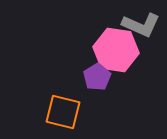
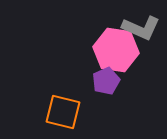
gray L-shape: moved 3 px down
purple pentagon: moved 9 px right, 4 px down; rotated 8 degrees clockwise
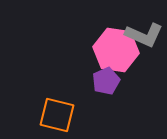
gray L-shape: moved 3 px right, 7 px down
orange square: moved 6 px left, 3 px down
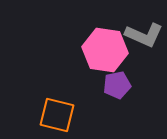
pink hexagon: moved 11 px left
purple pentagon: moved 11 px right, 4 px down; rotated 12 degrees clockwise
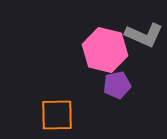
pink hexagon: rotated 6 degrees clockwise
orange square: rotated 15 degrees counterclockwise
